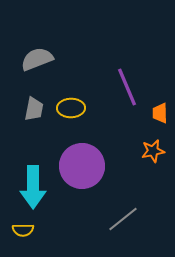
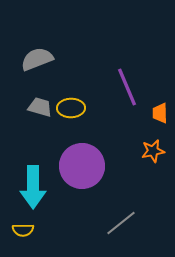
gray trapezoid: moved 6 px right, 2 px up; rotated 85 degrees counterclockwise
gray line: moved 2 px left, 4 px down
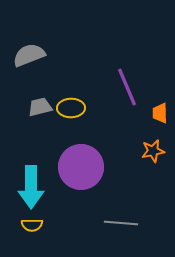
gray semicircle: moved 8 px left, 4 px up
gray trapezoid: rotated 30 degrees counterclockwise
purple circle: moved 1 px left, 1 px down
cyan arrow: moved 2 px left
gray line: rotated 44 degrees clockwise
yellow semicircle: moved 9 px right, 5 px up
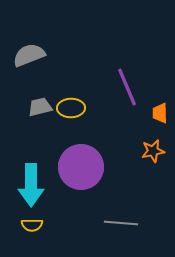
cyan arrow: moved 2 px up
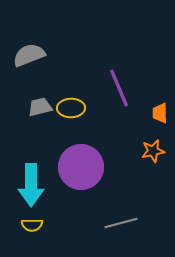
purple line: moved 8 px left, 1 px down
gray line: rotated 20 degrees counterclockwise
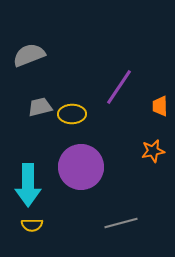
purple line: moved 1 px up; rotated 57 degrees clockwise
yellow ellipse: moved 1 px right, 6 px down
orange trapezoid: moved 7 px up
cyan arrow: moved 3 px left
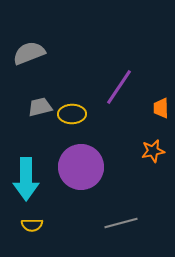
gray semicircle: moved 2 px up
orange trapezoid: moved 1 px right, 2 px down
cyan arrow: moved 2 px left, 6 px up
